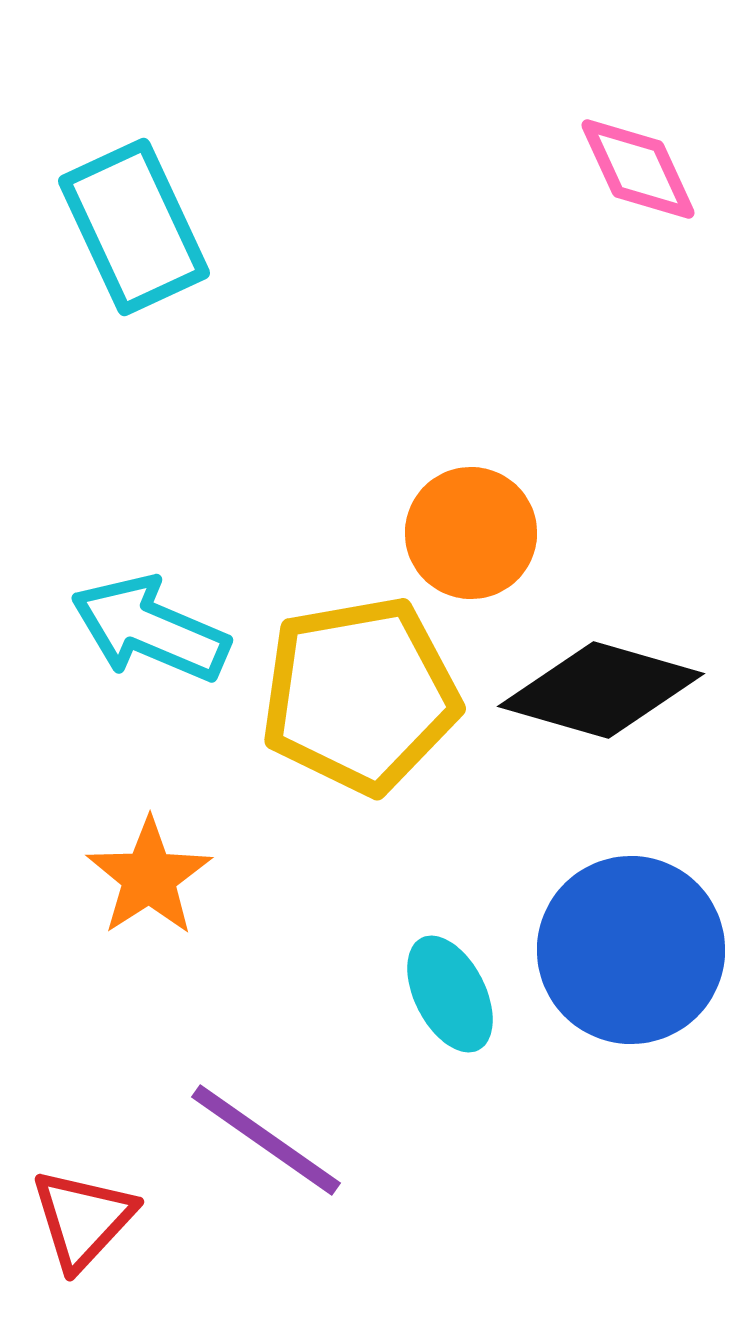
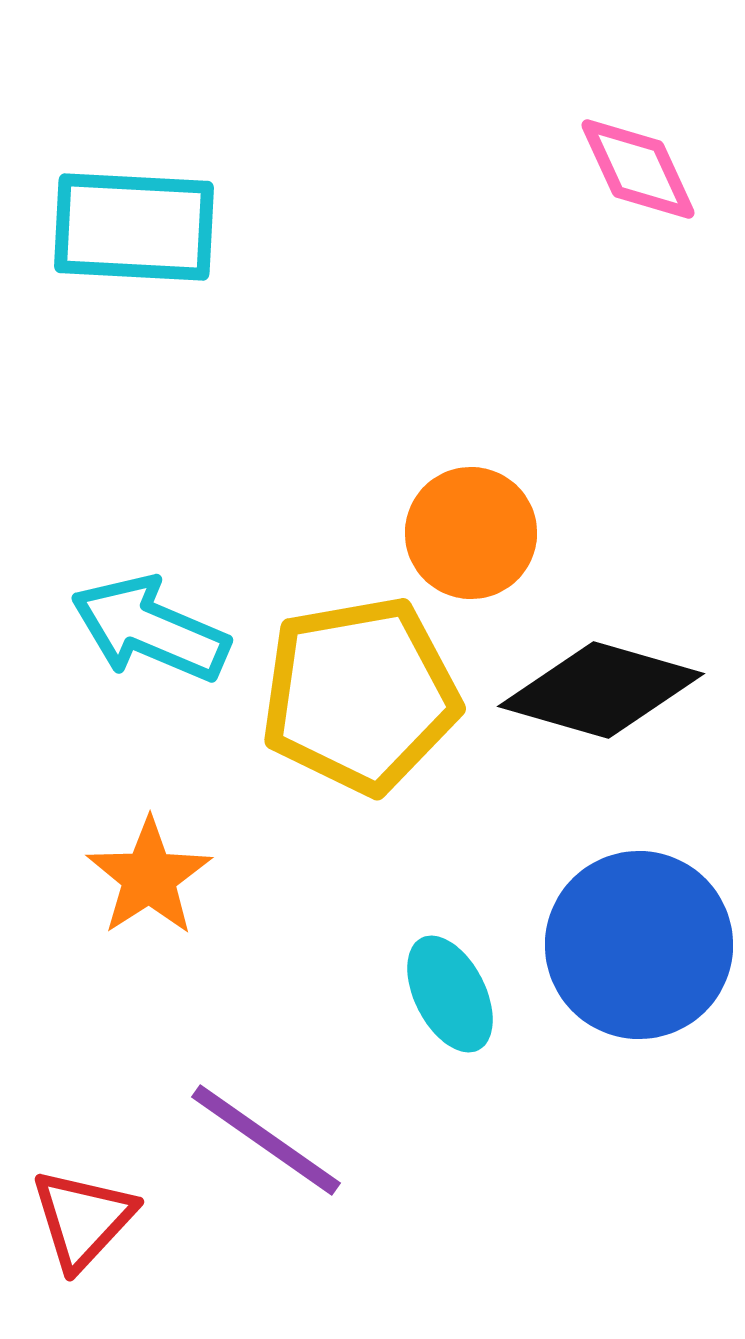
cyan rectangle: rotated 62 degrees counterclockwise
blue circle: moved 8 px right, 5 px up
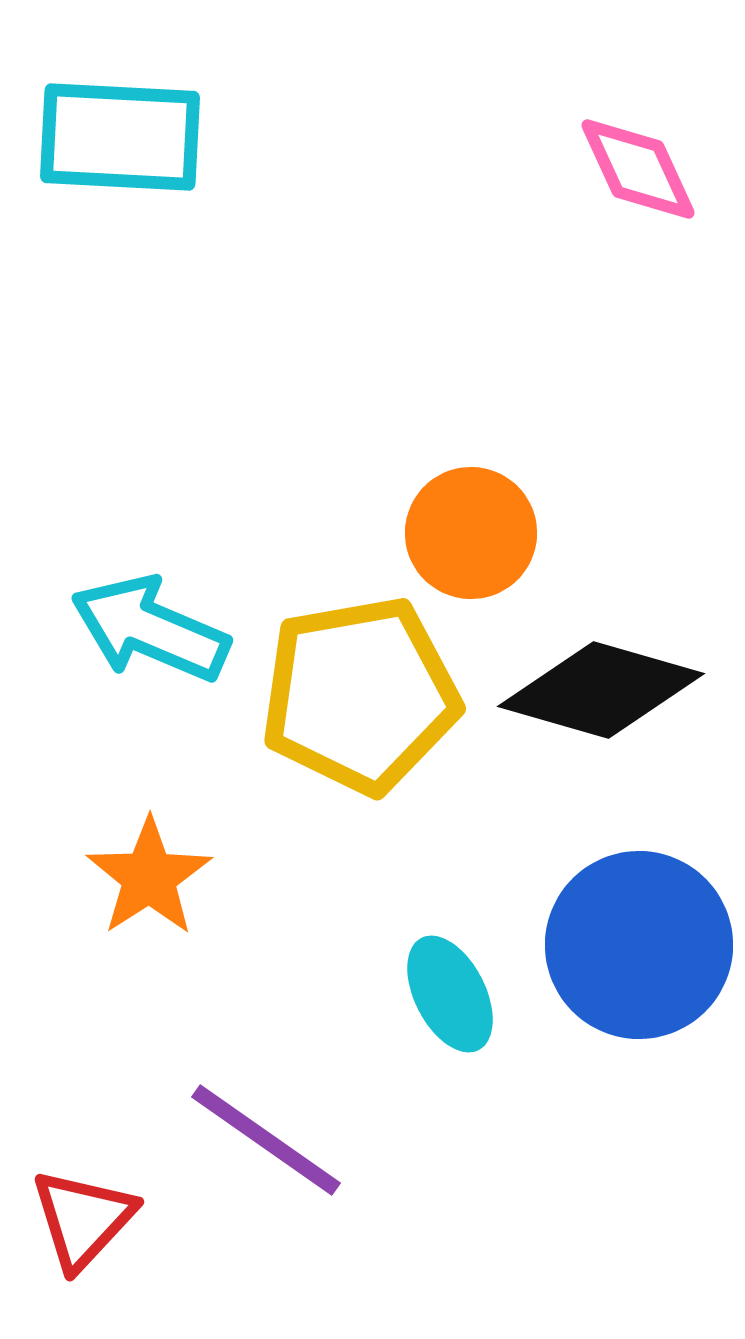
cyan rectangle: moved 14 px left, 90 px up
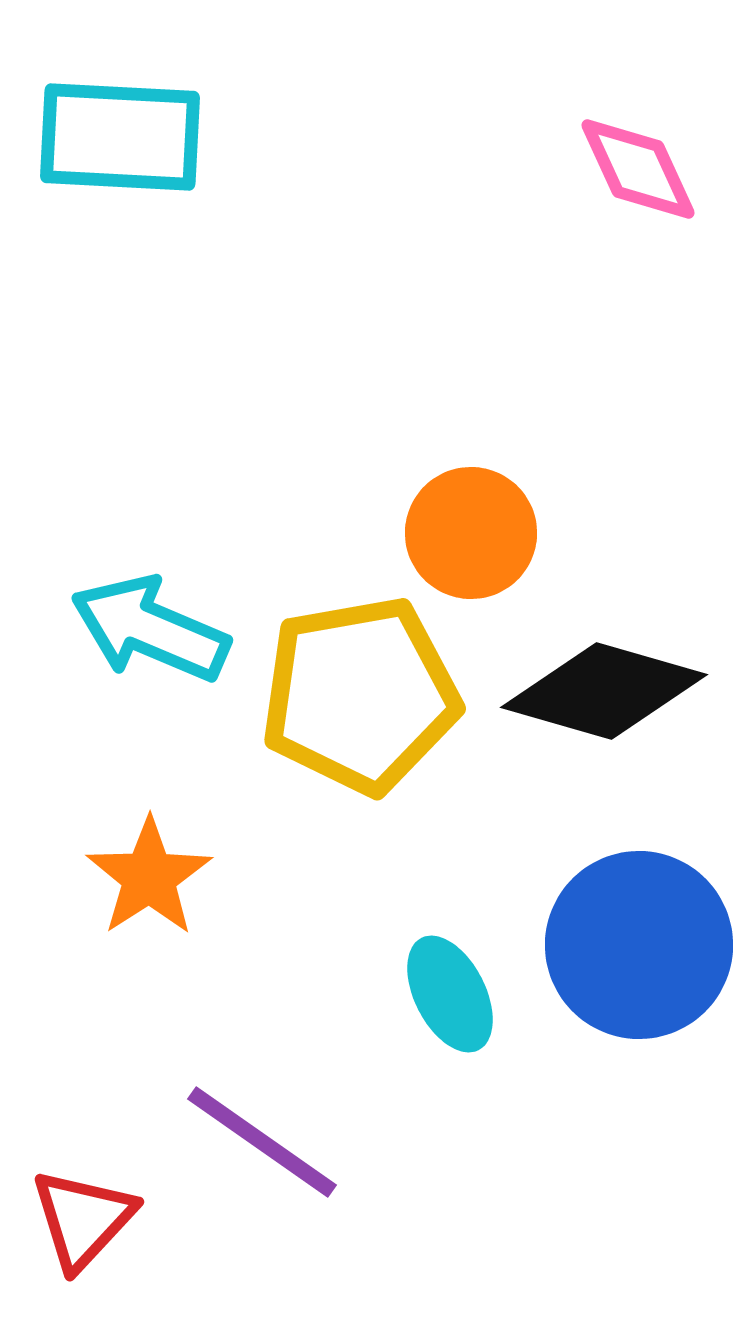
black diamond: moved 3 px right, 1 px down
purple line: moved 4 px left, 2 px down
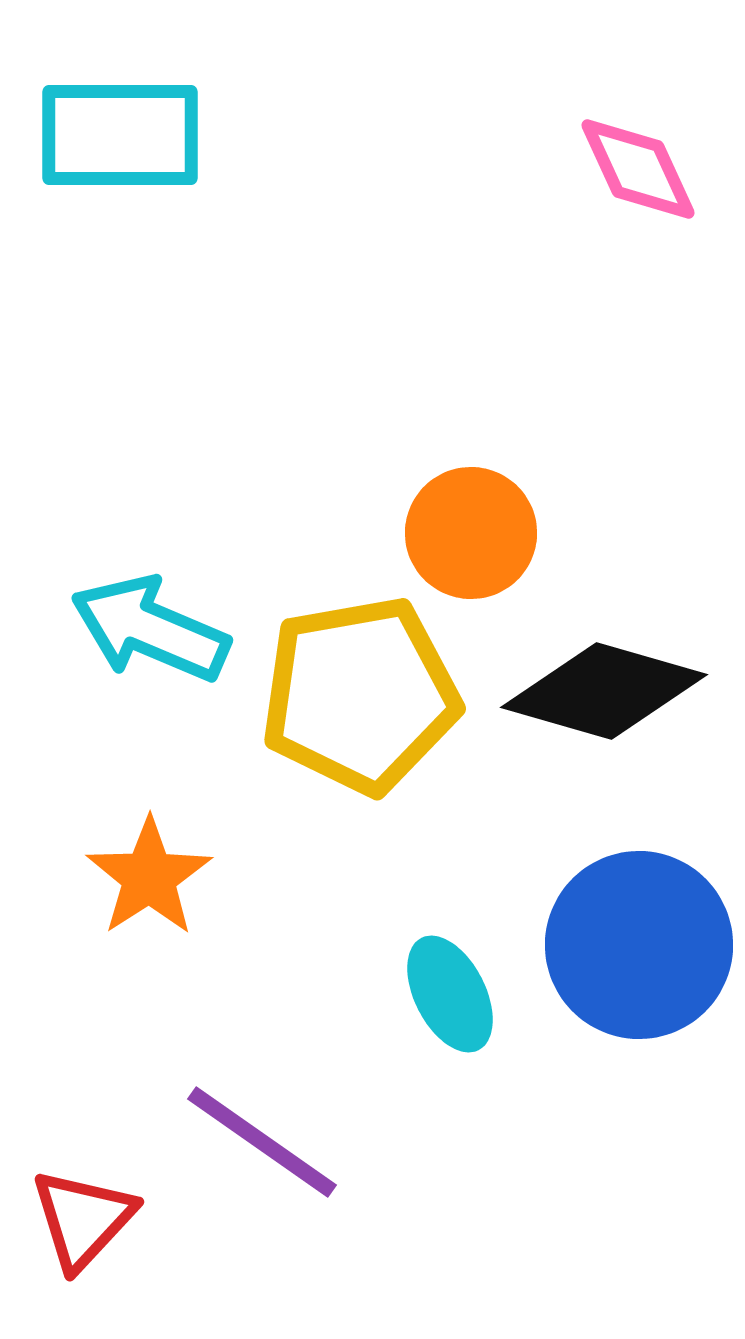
cyan rectangle: moved 2 px up; rotated 3 degrees counterclockwise
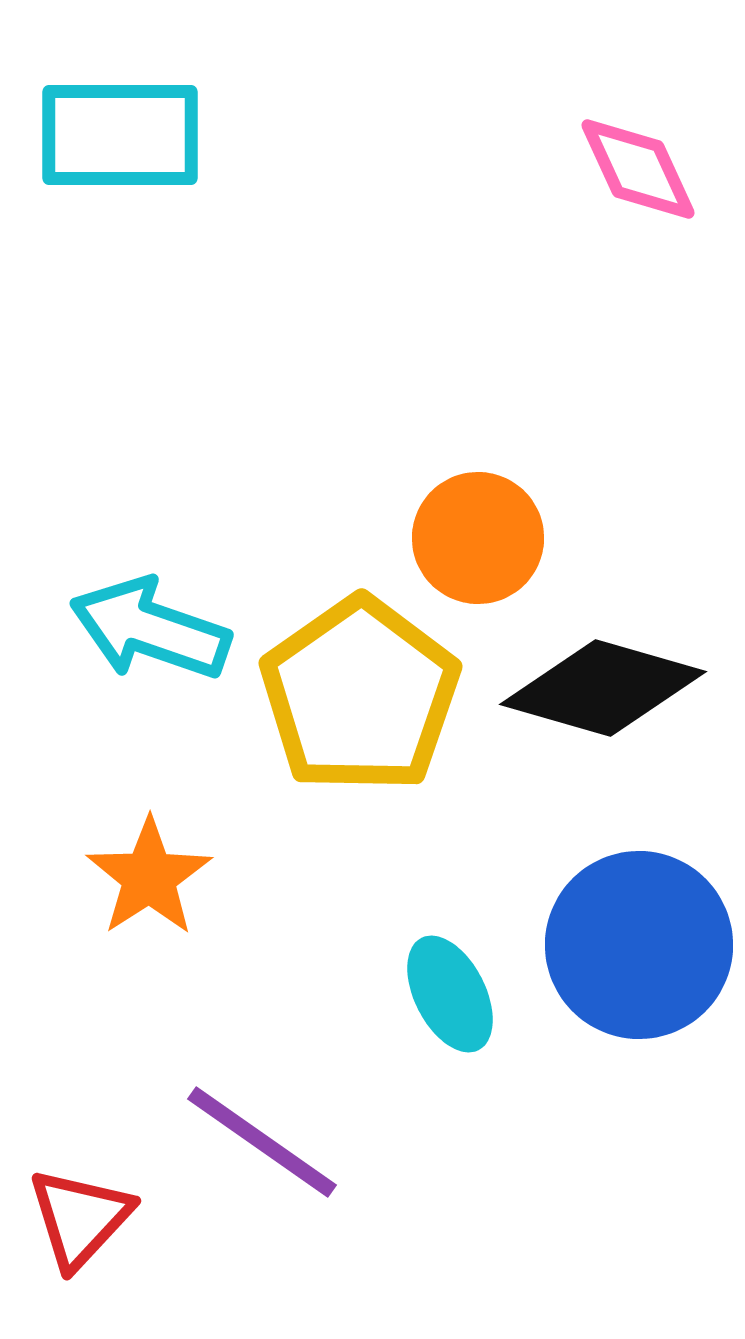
orange circle: moved 7 px right, 5 px down
cyan arrow: rotated 4 degrees counterclockwise
black diamond: moved 1 px left, 3 px up
yellow pentagon: rotated 25 degrees counterclockwise
red triangle: moved 3 px left, 1 px up
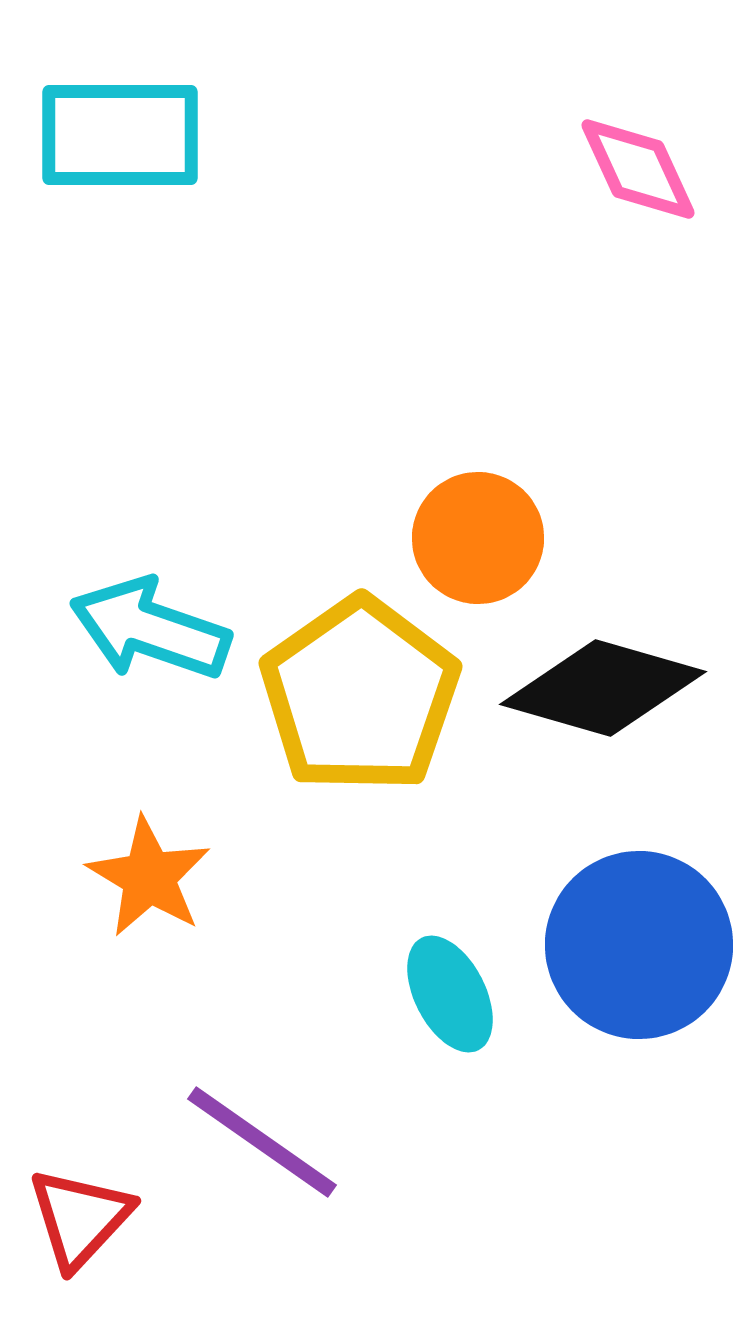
orange star: rotated 8 degrees counterclockwise
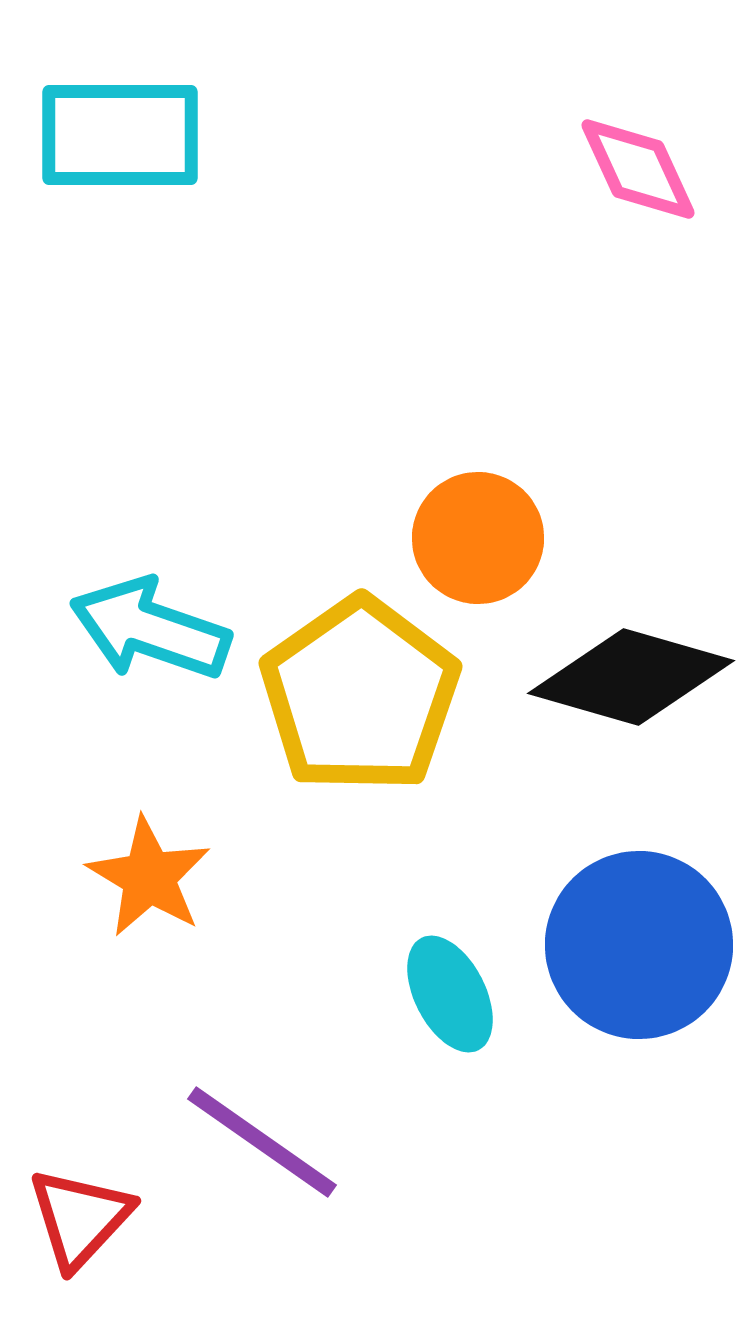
black diamond: moved 28 px right, 11 px up
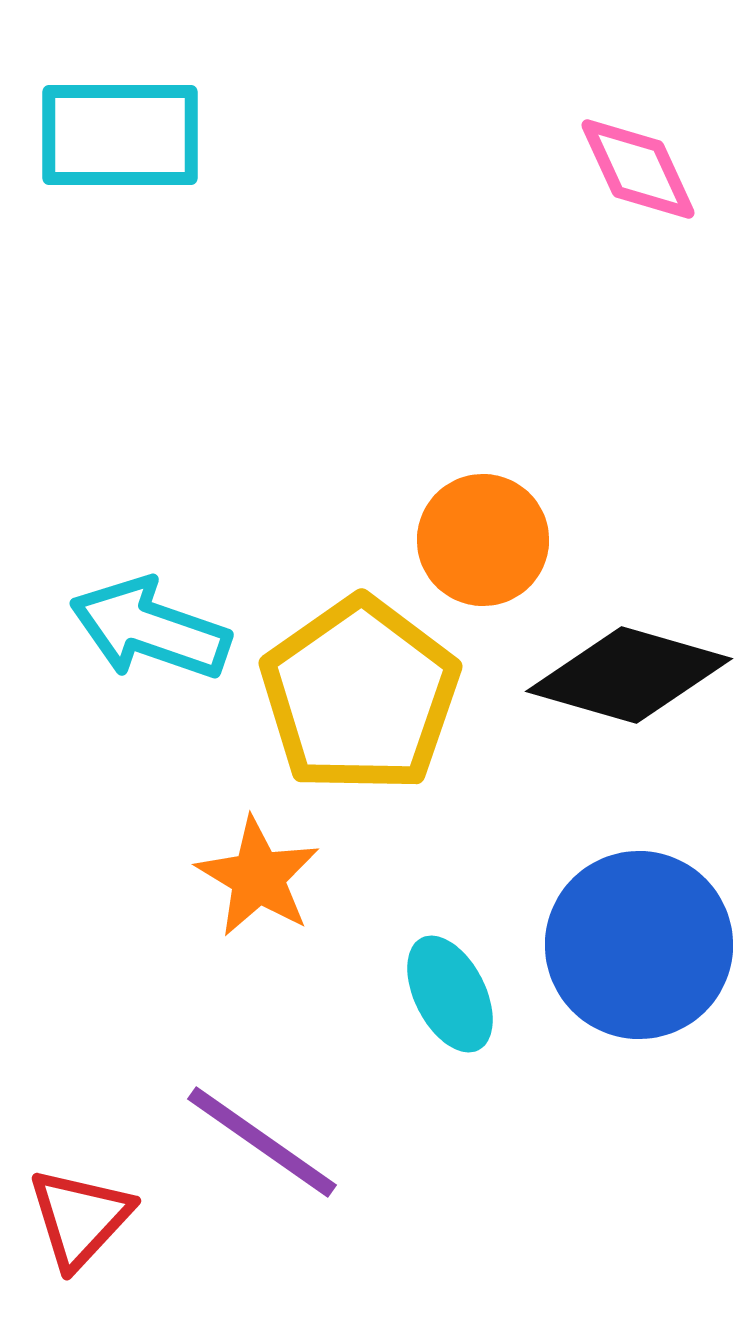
orange circle: moved 5 px right, 2 px down
black diamond: moved 2 px left, 2 px up
orange star: moved 109 px right
